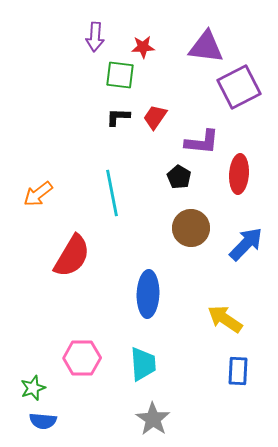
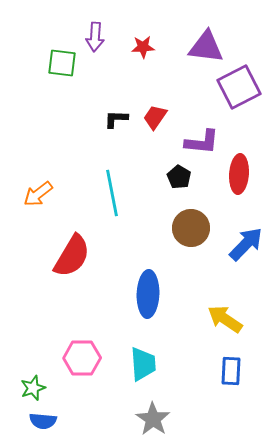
green square: moved 58 px left, 12 px up
black L-shape: moved 2 px left, 2 px down
blue rectangle: moved 7 px left
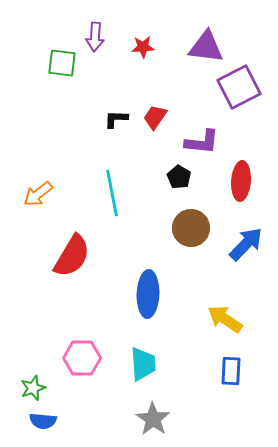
red ellipse: moved 2 px right, 7 px down
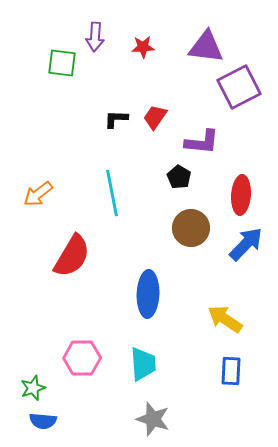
red ellipse: moved 14 px down
gray star: rotated 16 degrees counterclockwise
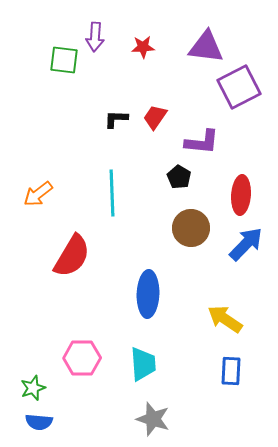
green square: moved 2 px right, 3 px up
cyan line: rotated 9 degrees clockwise
blue semicircle: moved 4 px left, 1 px down
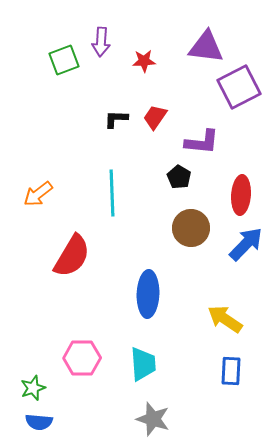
purple arrow: moved 6 px right, 5 px down
red star: moved 1 px right, 14 px down
green square: rotated 28 degrees counterclockwise
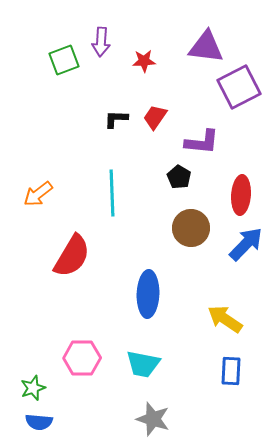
cyan trapezoid: rotated 105 degrees clockwise
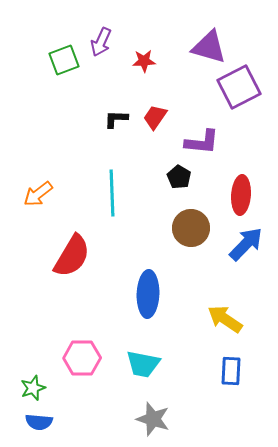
purple arrow: rotated 20 degrees clockwise
purple triangle: moved 3 px right; rotated 9 degrees clockwise
